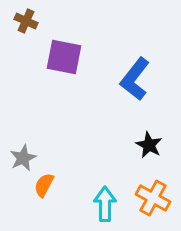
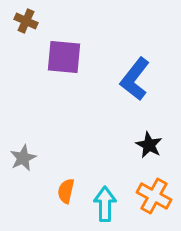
purple square: rotated 6 degrees counterclockwise
orange semicircle: moved 22 px right, 6 px down; rotated 15 degrees counterclockwise
orange cross: moved 1 px right, 2 px up
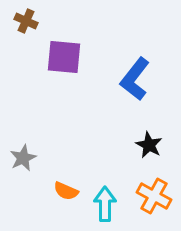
orange semicircle: rotated 80 degrees counterclockwise
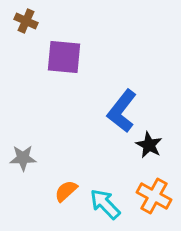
blue L-shape: moved 13 px left, 32 px down
gray star: rotated 24 degrees clockwise
orange semicircle: rotated 115 degrees clockwise
cyan arrow: rotated 44 degrees counterclockwise
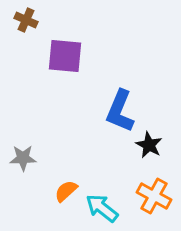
brown cross: moved 1 px up
purple square: moved 1 px right, 1 px up
blue L-shape: moved 2 px left; rotated 15 degrees counterclockwise
cyan arrow: moved 3 px left, 4 px down; rotated 8 degrees counterclockwise
